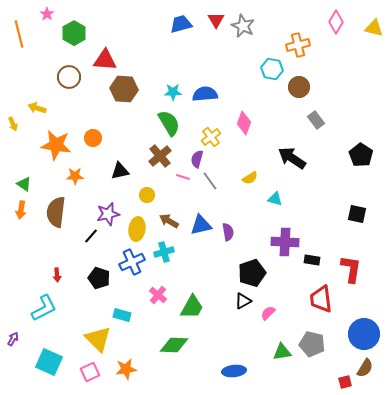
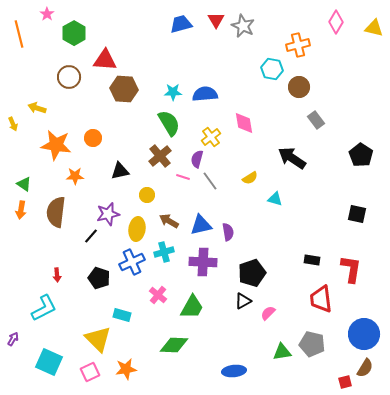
pink diamond at (244, 123): rotated 30 degrees counterclockwise
purple cross at (285, 242): moved 82 px left, 20 px down
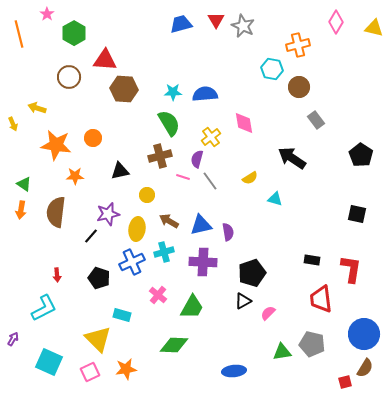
brown cross at (160, 156): rotated 25 degrees clockwise
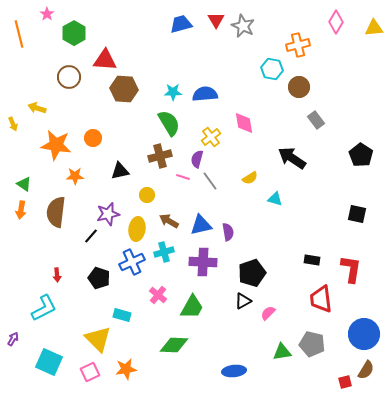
yellow triangle at (374, 28): rotated 18 degrees counterclockwise
brown semicircle at (365, 368): moved 1 px right, 2 px down
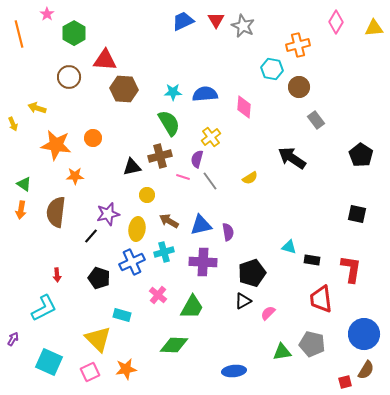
blue trapezoid at (181, 24): moved 2 px right, 3 px up; rotated 10 degrees counterclockwise
pink diamond at (244, 123): moved 16 px up; rotated 15 degrees clockwise
black triangle at (120, 171): moved 12 px right, 4 px up
cyan triangle at (275, 199): moved 14 px right, 48 px down
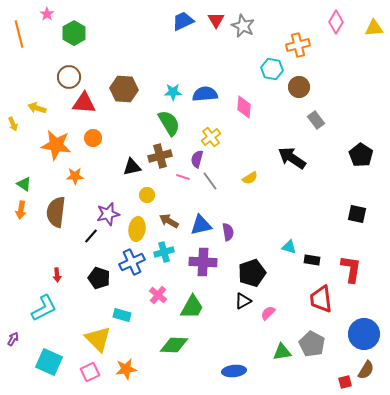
red triangle at (105, 60): moved 21 px left, 43 px down
gray pentagon at (312, 344): rotated 15 degrees clockwise
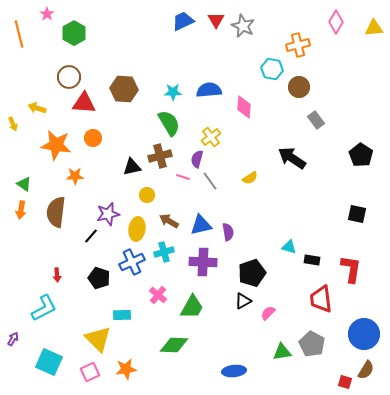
blue semicircle at (205, 94): moved 4 px right, 4 px up
cyan rectangle at (122, 315): rotated 18 degrees counterclockwise
red square at (345, 382): rotated 32 degrees clockwise
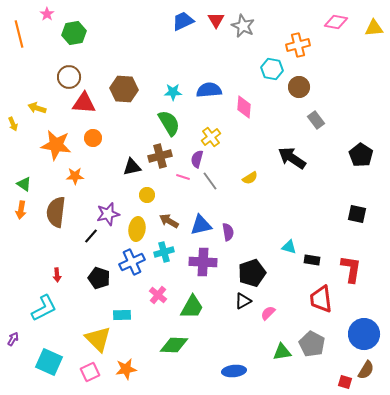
pink diamond at (336, 22): rotated 70 degrees clockwise
green hexagon at (74, 33): rotated 20 degrees clockwise
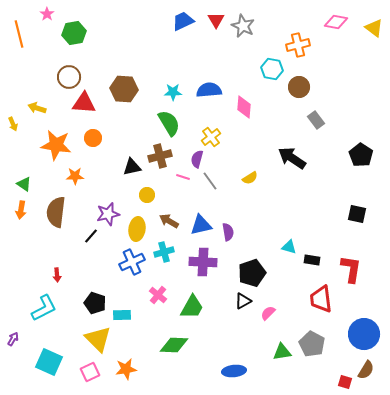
yellow triangle at (374, 28): rotated 42 degrees clockwise
black pentagon at (99, 278): moved 4 px left, 25 px down
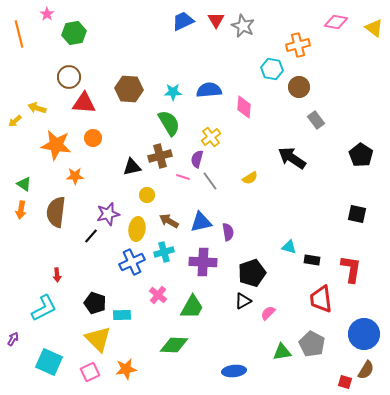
brown hexagon at (124, 89): moved 5 px right
yellow arrow at (13, 124): moved 2 px right, 3 px up; rotated 72 degrees clockwise
blue triangle at (201, 225): moved 3 px up
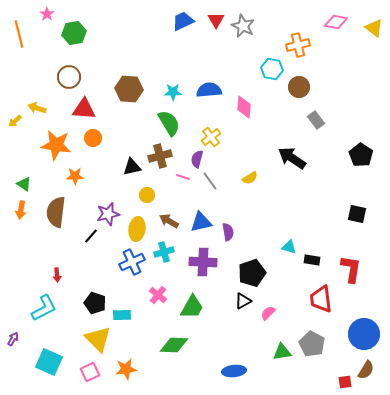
red triangle at (84, 103): moved 6 px down
red square at (345, 382): rotated 24 degrees counterclockwise
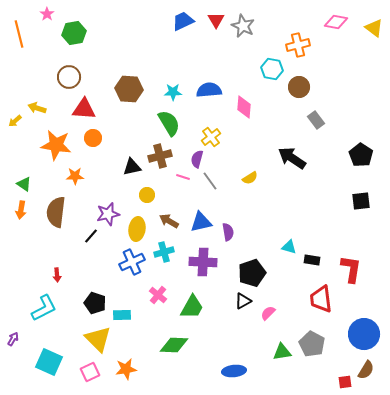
black square at (357, 214): moved 4 px right, 13 px up; rotated 18 degrees counterclockwise
